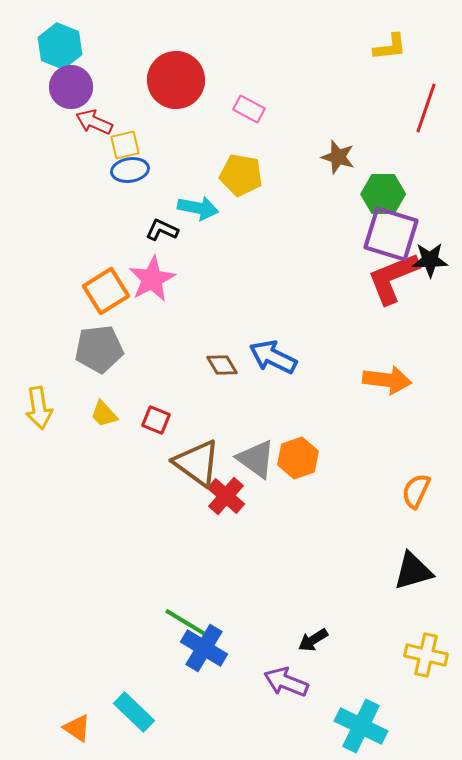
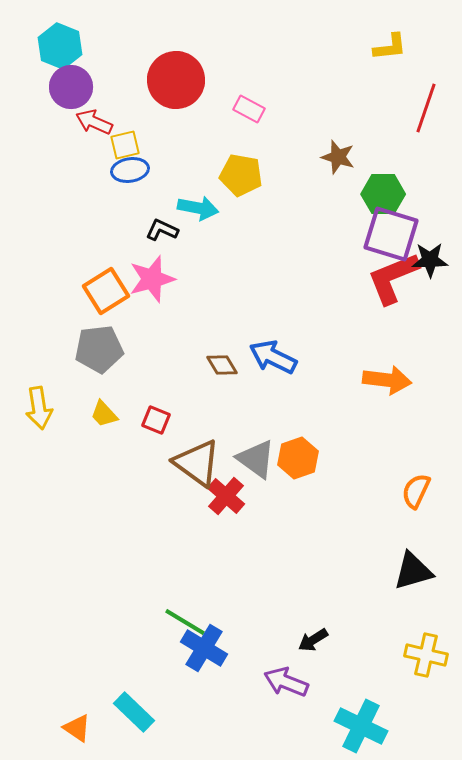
pink star: rotated 12 degrees clockwise
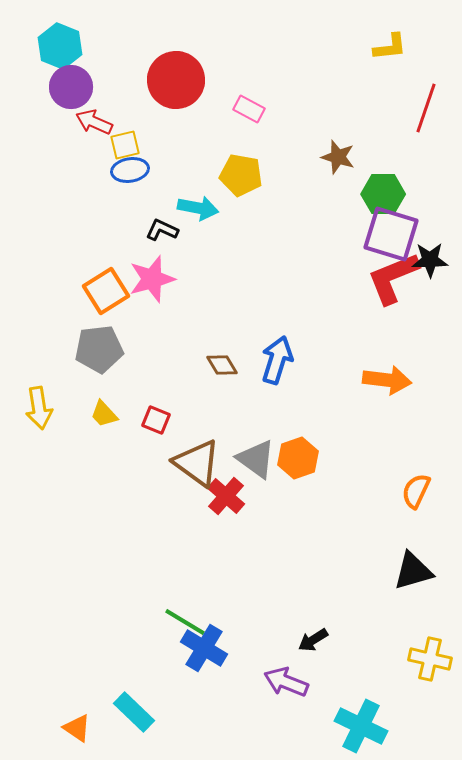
blue arrow: moved 4 px right, 3 px down; rotated 81 degrees clockwise
yellow cross: moved 4 px right, 4 px down
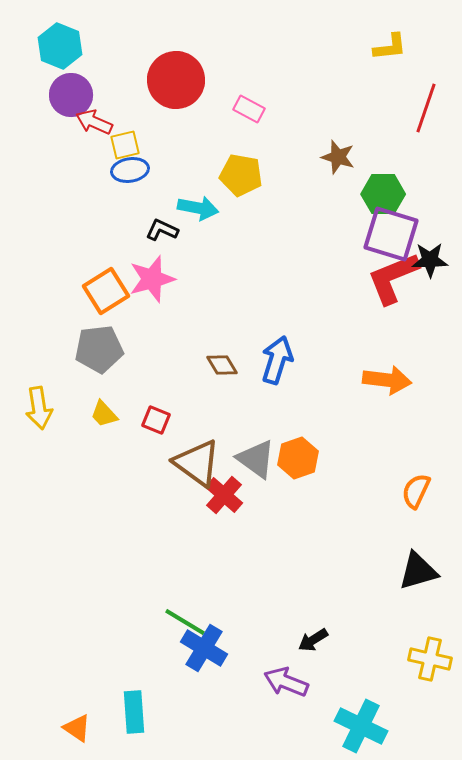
purple circle: moved 8 px down
red cross: moved 2 px left, 1 px up
black triangle: moved 5 px right
cyan rectangle: rotated 42 degrees clockwise
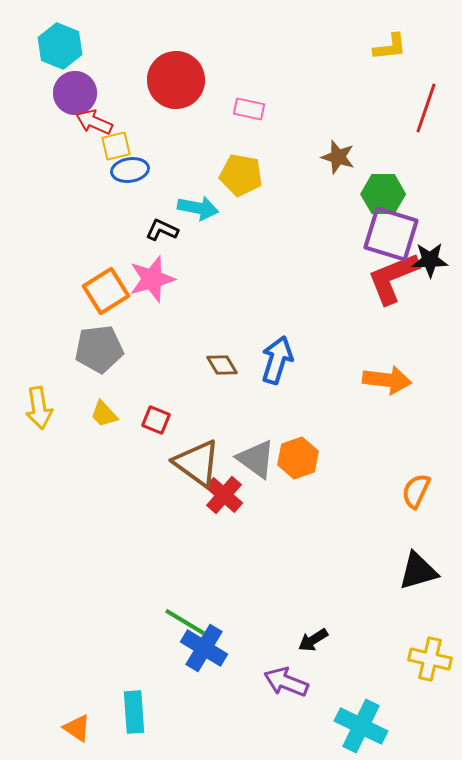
purple circle: moved 4 px right, 2 px up
pink rectangle: rotated 16 degrees counterclockwise
yellow square: moved 9 px left, 1 px down
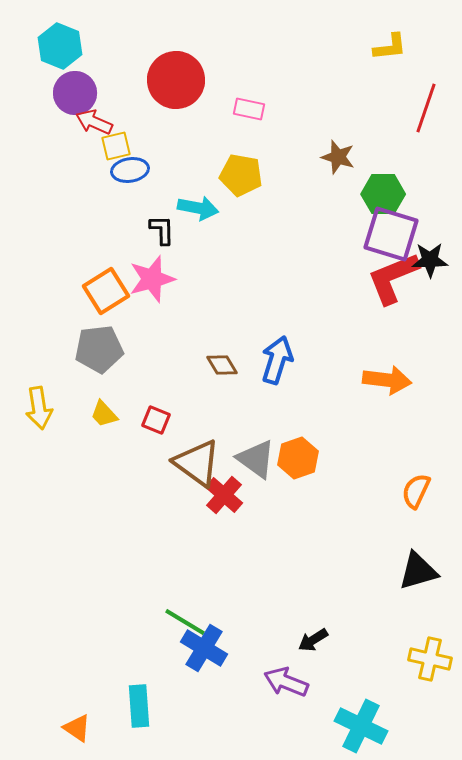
black L-shape: rotated 64 degrees clockwise
cyan rectangle: moved 5 px right, 6 px up
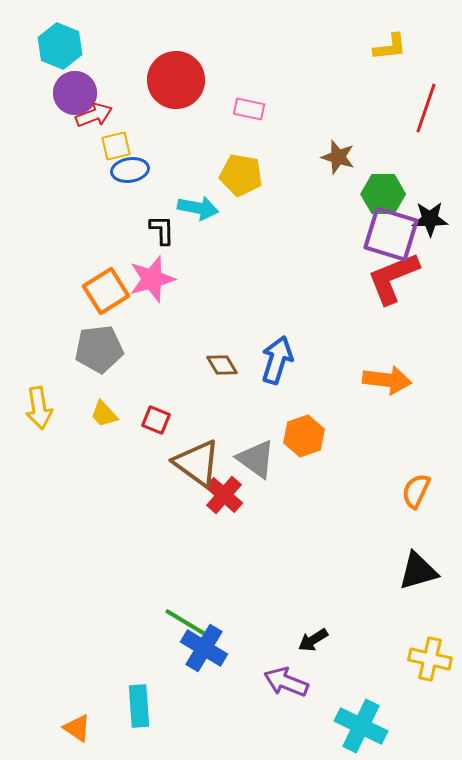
red arrow: moved 7 px up; rotated 135 degrees clockwise
black star: moved 41 px up
orange hexagon: moved 6 px right, 22 px up
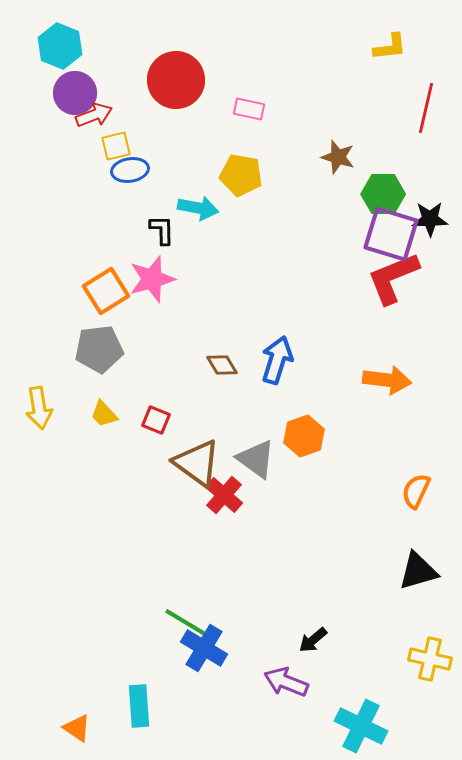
red line: rotated 6 degrees counterclockwise
black arrow: rotated 8 degrees counterclockwise
